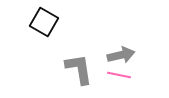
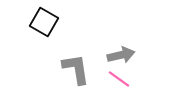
gray L-shape: moved 3 px left
pink line: moved 4 px down; rotated 25 degrees clockwise
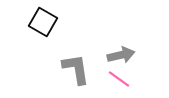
black square: moved 1 px left
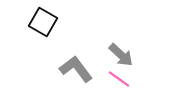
gray arrow: rotated 56 degrees clockwise
gray L-shape: rotated 28 degrees counterclockwise
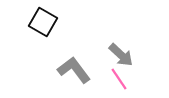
gray L-shape: moved 2 px left, 1 px down
pink line: rotated 20 degrees clockwise
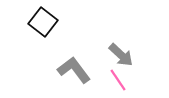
black square: rotated 8 degrees clockwise
pink line: moved 1 px left, 1 px down
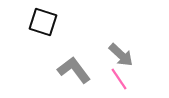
black square: rotated 20 degrees counterclockwise
pink line: moved 1 px right, 1 px up
